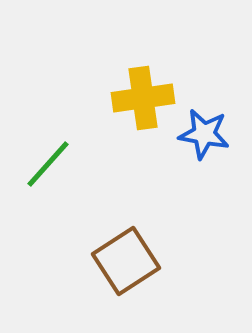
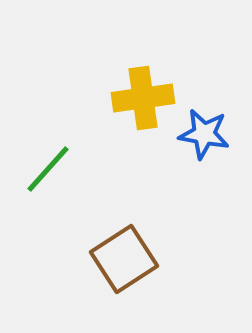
green line: moved 5 px down
brown square: moved 2 px left, 2 px up
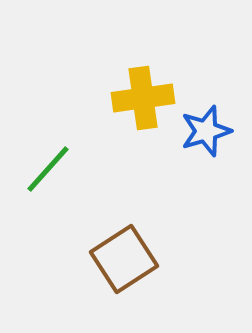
blue star: moved 2 px right, 3 px up; rotated 27 degrees counterclockwise
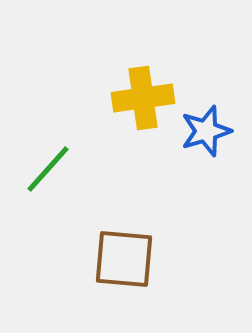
brown square: rotated 38 degrees clockwise
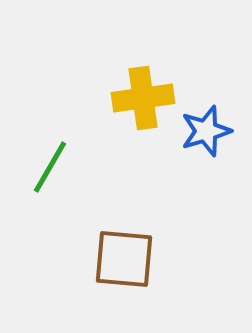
green line: moved 2 px right, 2 px up; rotated 12 degrees counterclockwise
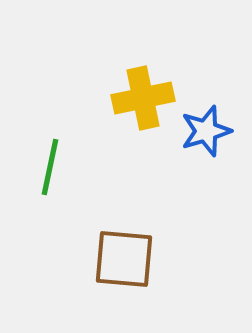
yellow cross: rotated 4 degrees counterclockwise
green line: rotated 18 degrees counterclockwise
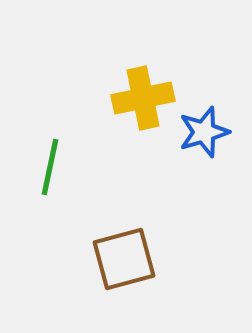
blue star: moved 2 px left, 1 px down
brown square: rotated 20 degrees counterclockwise
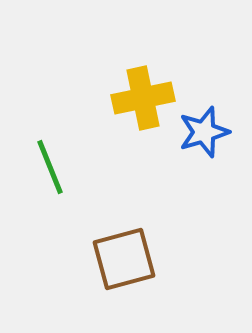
green line: rotated 34 degrees counterclockwise
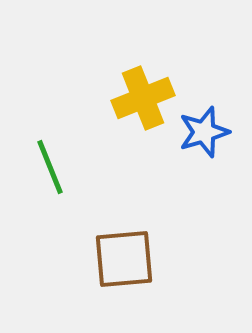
yellow cross: rotated 10 degrees counterclockwise
brown square: rotated 10 degrees clockwise
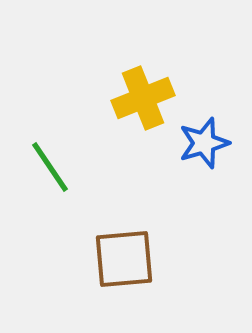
blue star: moved 11 px down
green line: rotated 12 degrees counterclockwise
